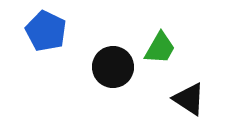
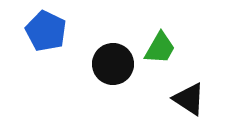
black circle: moved 3 px up
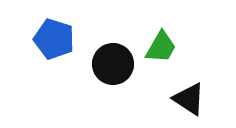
blue pentagon: moved 8 px right, 8 px down; rotated 9 degrees counterclockwise
green trapezoid: moved 1 px right, 1 px up
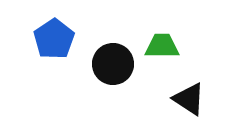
blue pentagon: rotated 21 degrees clockwise
green trapezoid: moved 1 px right, 1 px up; rotated 120 degrees counterclockwise
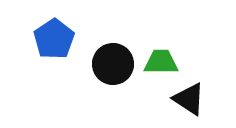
green trapezoid: moved 1 px left, 16 px down
